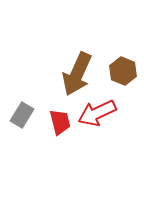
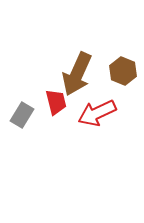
red trapezoid: moved 4 px left, 20 px up
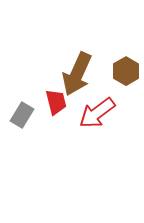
brown hexagon: moved 3 px right; rotated 8 degrees clockwise
red arrow: rotated 12 degrees counterclockwise
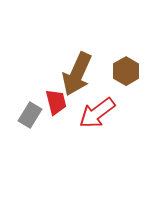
gray rectangle: moved 8 px right
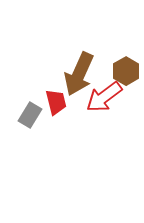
brown arrow: moved 2 px right
red arrow: moved 7 px right, 16 px up
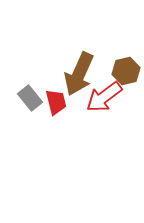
brown hexagon: rotated 16 degrees clockwise
gray rectangle: moved 17 px up; rotated 70 degrees counterclockwise
